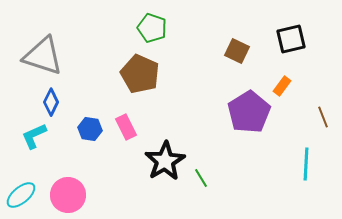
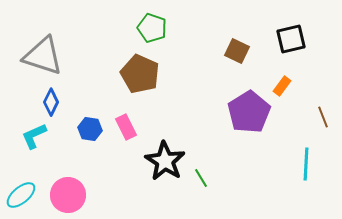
black star: rotated 9 degrees counterclockwise
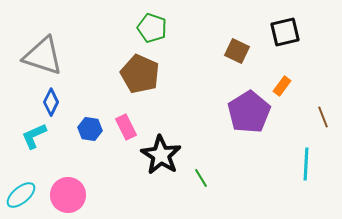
black square: moved 6 px left, 7 px up
black star: moved 4 px left, 6 px up
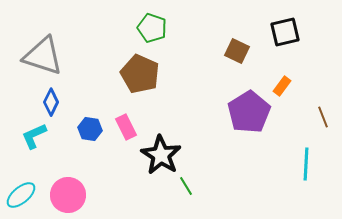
green line: moved 15 px left, 8 px down
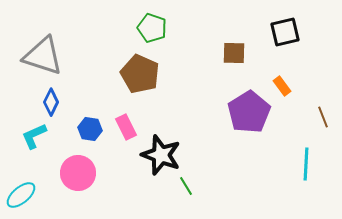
brown square: moved 3 px left, 2 px down; rotated 25 degrees counterclockwise
orange rectangle: rotated 72 degrees counterclockwise
black star: rotated 12 degrees counterclockwise
pink circle: moved 10 px right, 22 px up
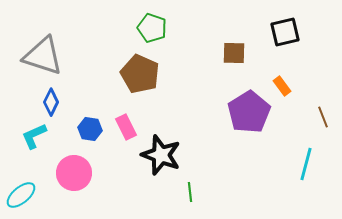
cyan line: rotated 12 degrees clockwise
pink circle: moved 4 px left
green line: moved 4 px right, 6 px down; rotated 24 degrees clockwise
